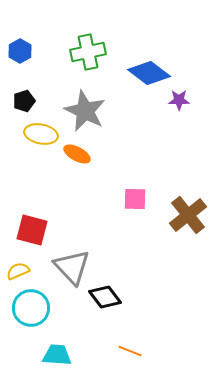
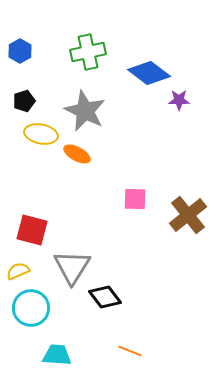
gray triangle: rotated 15 degrees clockwise
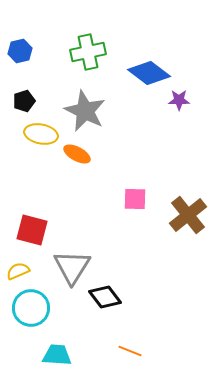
blue hexagon: rotated 15 degrees clockwise
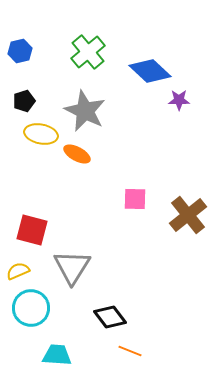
green cross: rotated 28 degrees counterclockwise
blue diamond: moved 1 px right, 2 px up; rotated 6 degrees clockwise
black diamond: moved 5 px right, 20 px down
